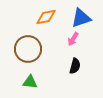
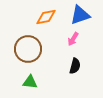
blue triangle: moved 1 px left, 3 px up
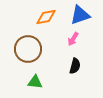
green triangle: moved 5 px right
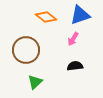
orange diamond: rotated 50 degrees clockwise
brown circle: moved 2 px left, 1 px down
black semicircle: rotated 112 degrees counterclockwise
green triangle: rotated 49 degrees counterclockwise
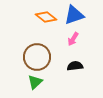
blue triangle: moved 6 px left
brown circle: moved 11 px right, 7 px down
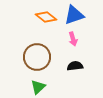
pink arrow: rotated 48 degrees counterclockwise
green triangle: moved 3 px right, 5 px down
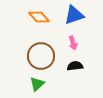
orange diamond: moved 7 px left; rotated 10 degrees clockwise
pink arrow: moved 4 px down
brown circle: moved 4 px right, 1 px up
green triangle: moved 1 px left, 3 px up
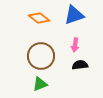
orange diamond: moved 1 px down; rotated 10 degrees counterclockwise
pink arrow: moved 2 px right, 2 px down; rotated 24 degrees clockwise
black semicircle: moved 5 px right, 1 px up
green triangle: moved 3 px right; rotated 21 degrees clockwise
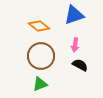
orange diamond: moved 8 px down
black semicircle: rotated 35 degrees clockwise
